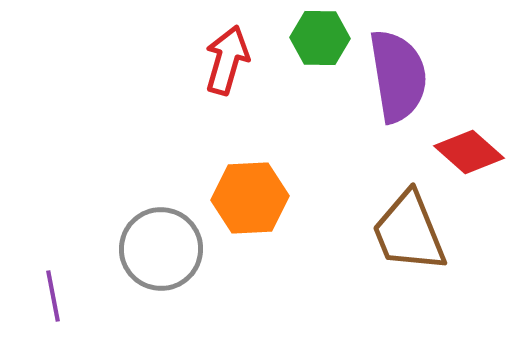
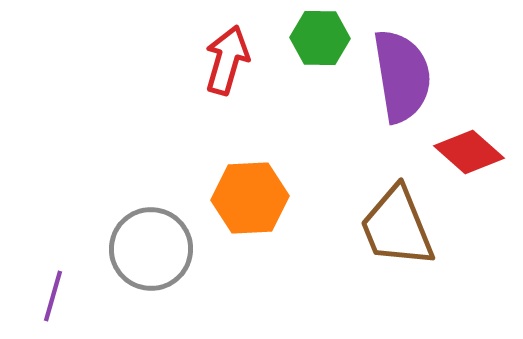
purple semicircle: moved 4 px right
brown trapezoid: moved 12 px left, 5 px up
gray circle: moved 10 px left
purple line: rotated 27 degrees clockwise
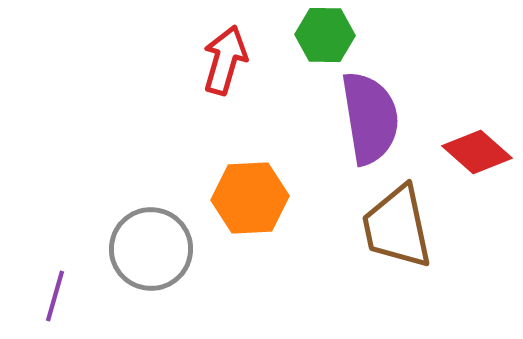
green hexagon: moved 5 px right, 3 px up
red arrow: moved 2 px left
purple semicircle: moved 32 px left, 42 px down
red diamond: moved 8 px right
brown trapezoid: rotated 10 degrees clockwise
purple line: moved 2 px right
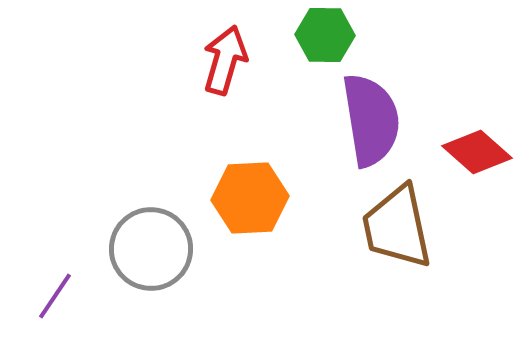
purple semicircle: moved 1 px right, 2 px down
purple line: rotated 18 degrees clockwise
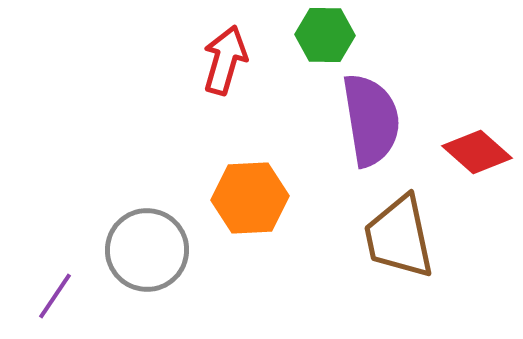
brown trapezoid: moved 2 px right, 10 px down
gray circle: moved 4 px left, 1 px down
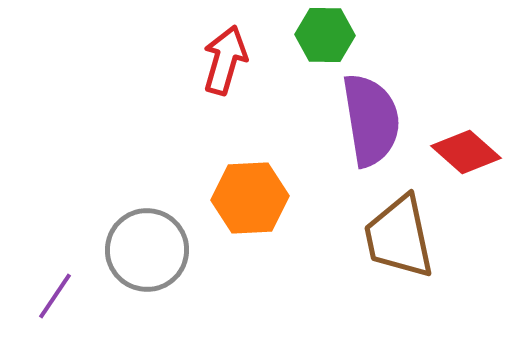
red diamond: moved 11 px left
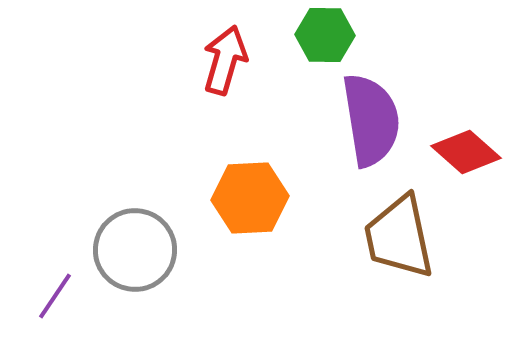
gray circle: moved 12 px left
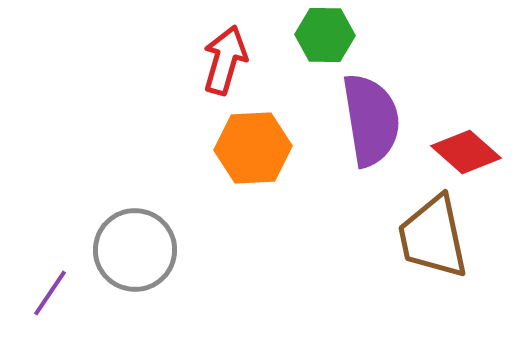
orange hexagon: moved 3 px right, 50 px up
brown trapezoid: moved 34 px right
purple line: moved 5 px left, 3 px up
